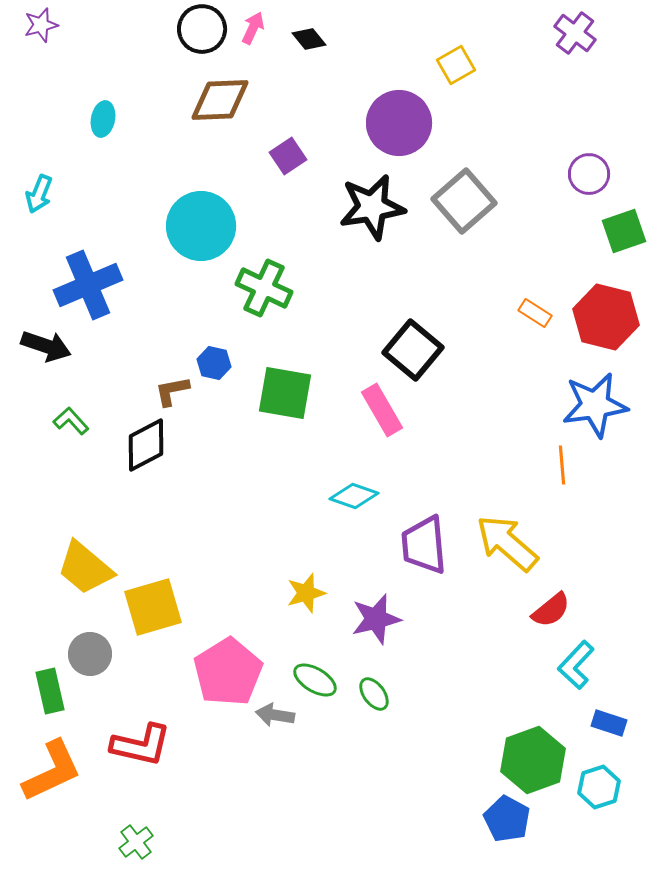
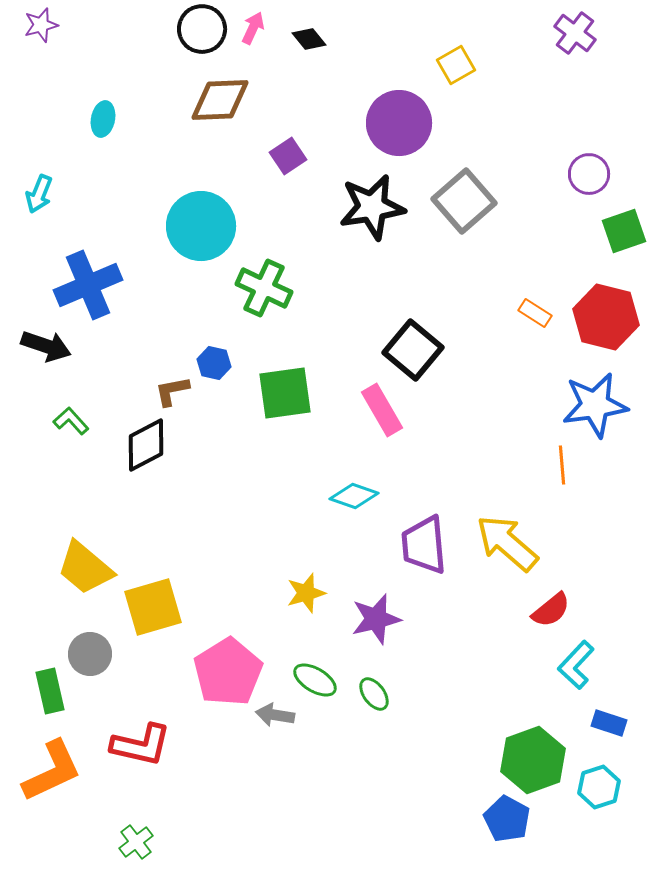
green square at (285, 393): rotated 18 degrees counterclockwise
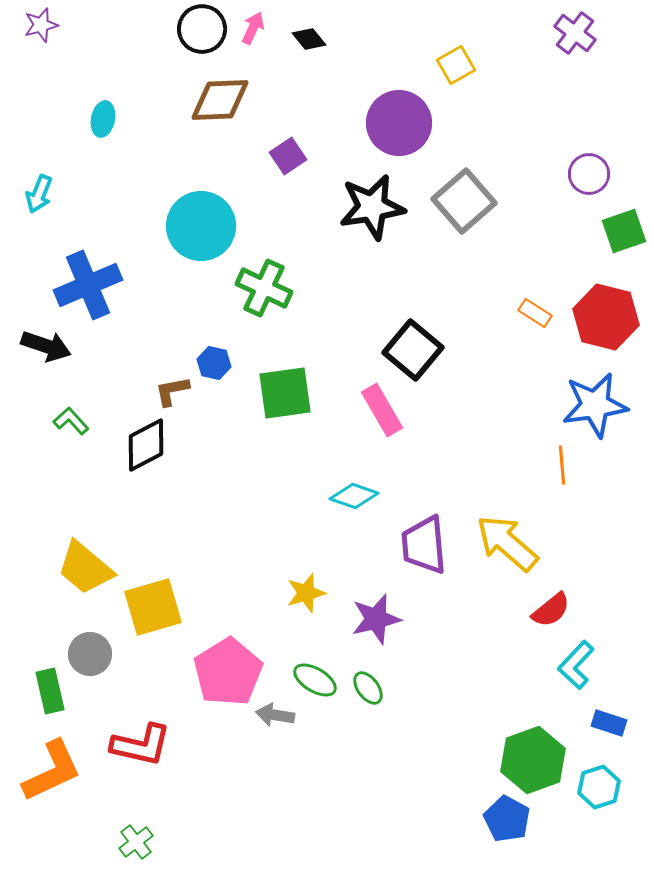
green ellipse at (374, 694): moved 6 px left, 6 px up
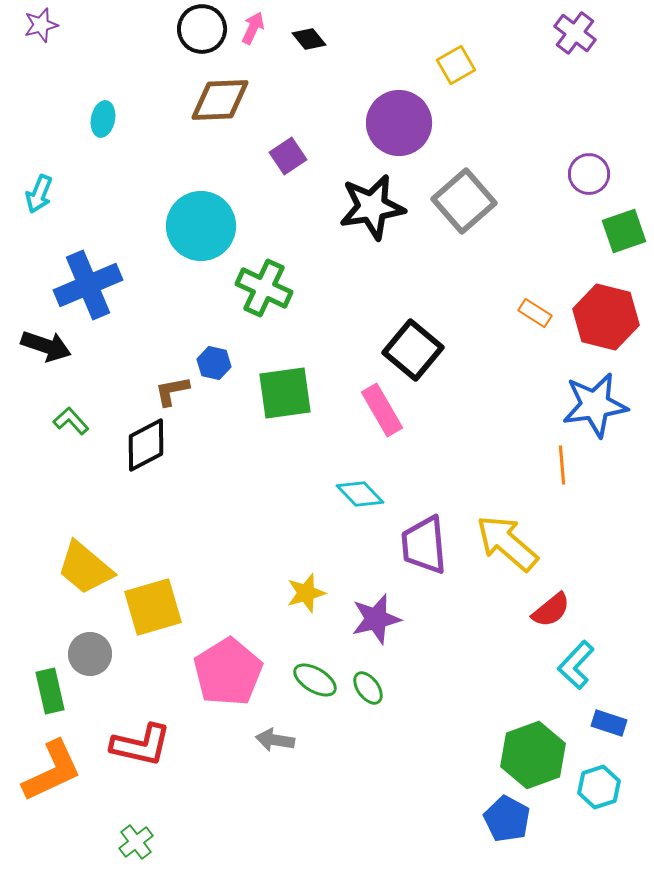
cyan diamond at (354, 496): moved 6 px right, 2 px up; rotated 27 degrees clockwise
gray arrow at (275, 715): moved 25 px down
green hexagon at (533, 760): moved 5 px up
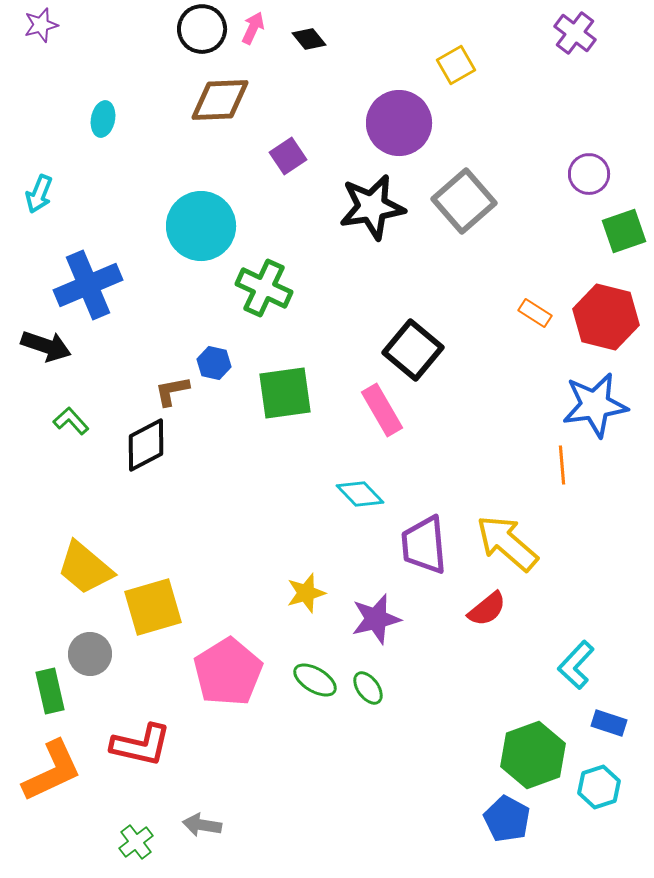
red semicircle at (551, 610): moved 64 px left, 1 px up
gray arrow at (275, 740): moved 73 px left, 85 px down
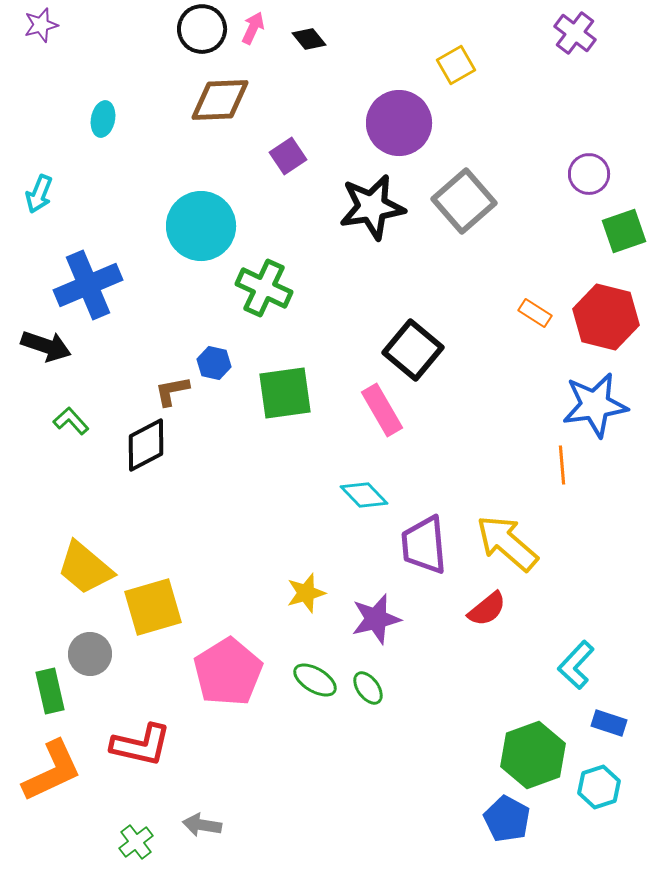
cyan diamond at (360, 494): moved 4 px right, 1 px down
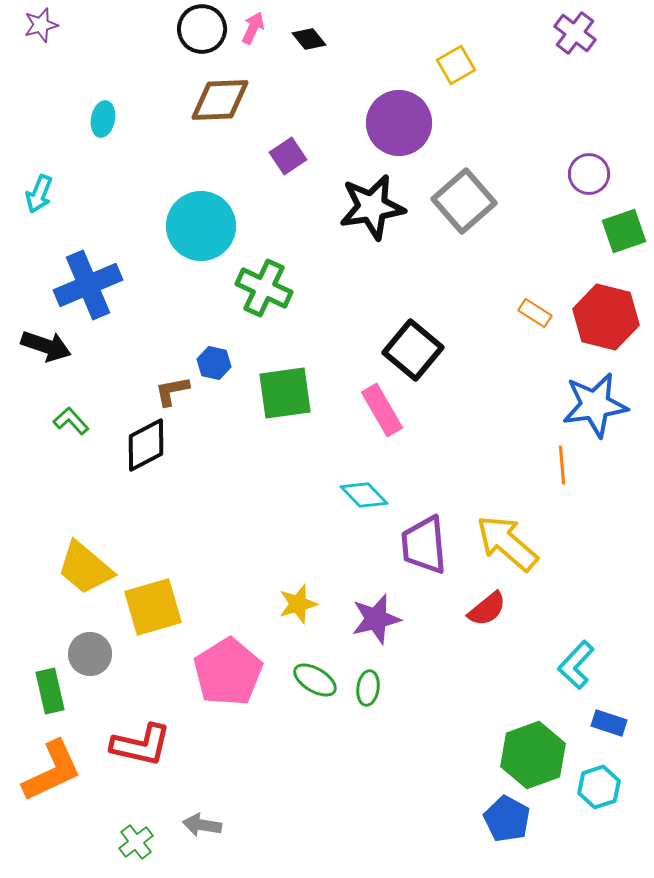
yellow star at (306, 593): moved 8 px left, 11 px down
green ellipse at (368, 688): rotated 44 degrees clockwise
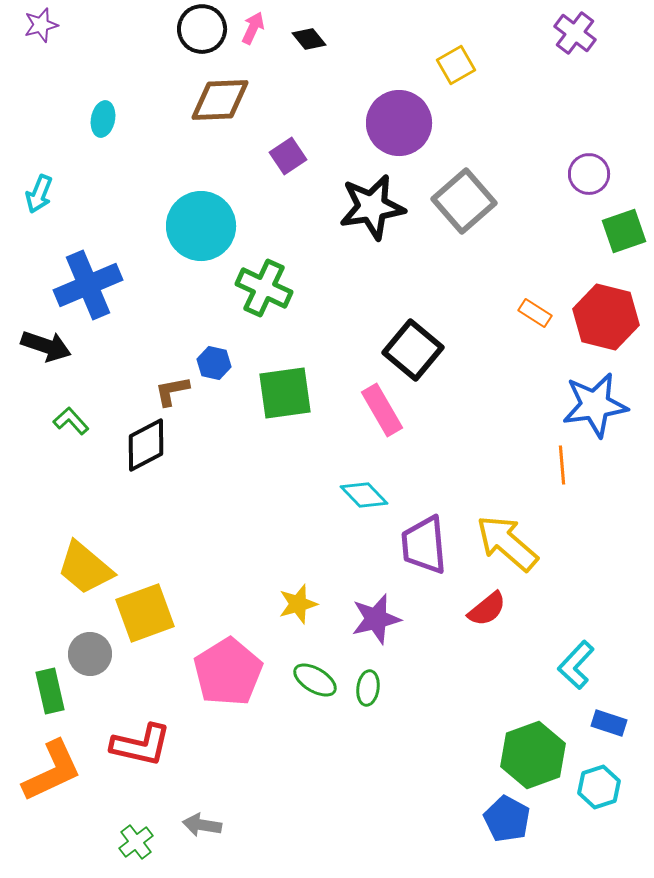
yellow square at (153, 607): moved 8 px left, 6 px down; rotated 4 degrees counterclockwise
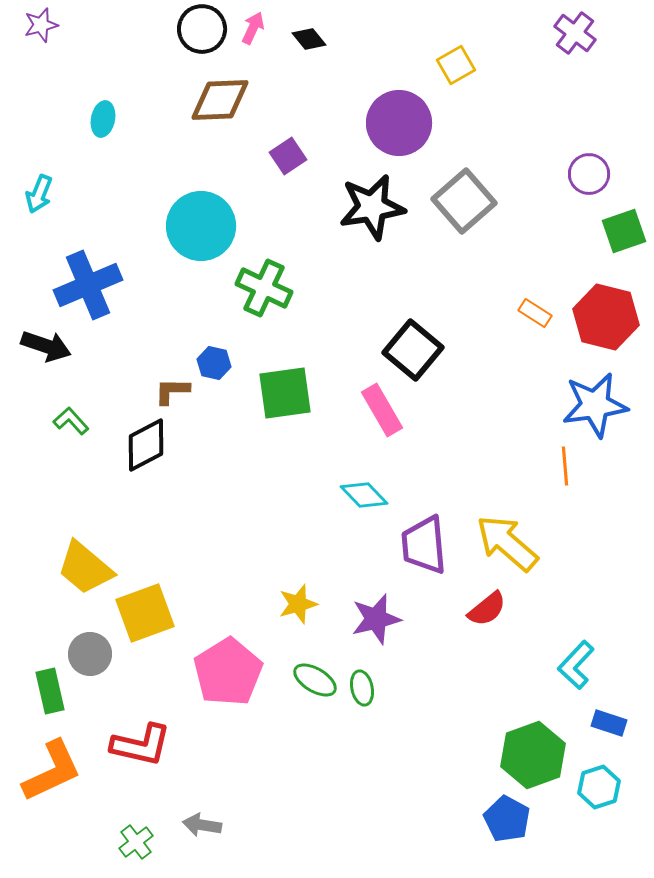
brown L-shape at (172, 391): rotated 12 degrees clockwise
orange line at (562, 465): moved 3 px right, 1 px down
green ellipse at (368, 688): moved 6 px left; rotated 20 degrees counterclockwise
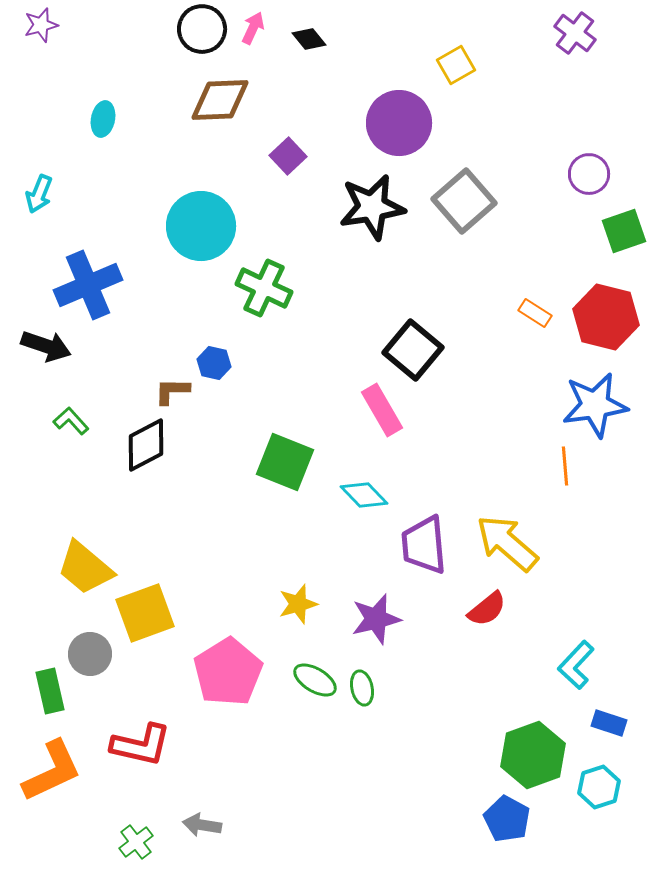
purple square at (288, 156): rotated 9 degrees counterclockwise
green square at (285, 393): moved 69 px down; rotated 30 degrees clockwise
